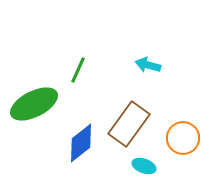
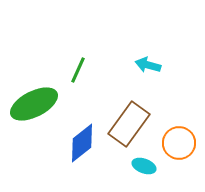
orange circle: moved 4 px left, 5 px down
blue diamond: moved 1 px right
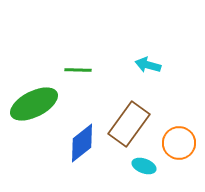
green line: rotated 68 degrees clockwise
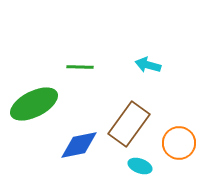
green line: moved 2 px right, 3 px up
blue diamond: moved 3 px left, 2 px down; rotated 27 degrees clockwise
cyan ellipse: moved 4 px left
